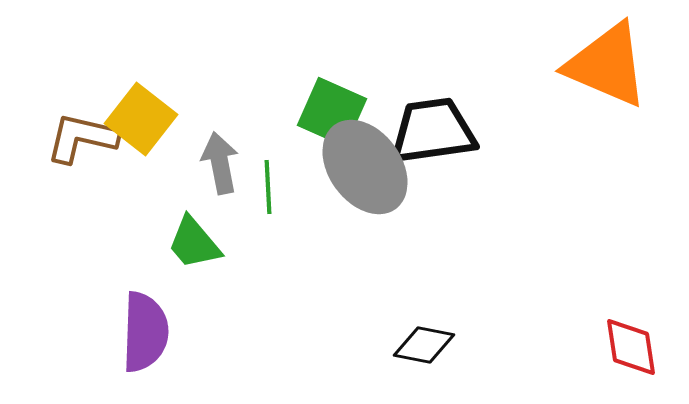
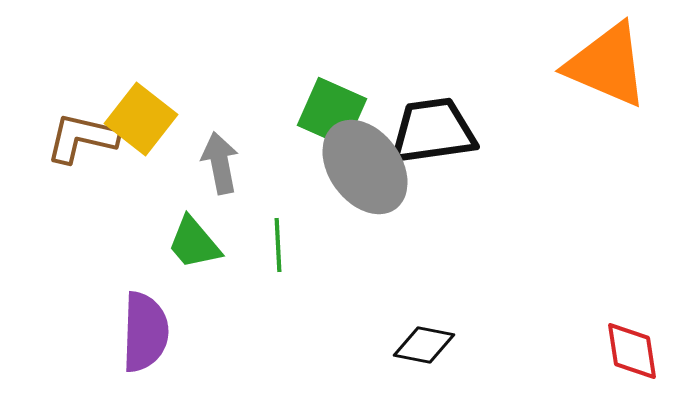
green line: moved 10 px right, 58 px down
red diamond: moved 1 px right, 4 px down
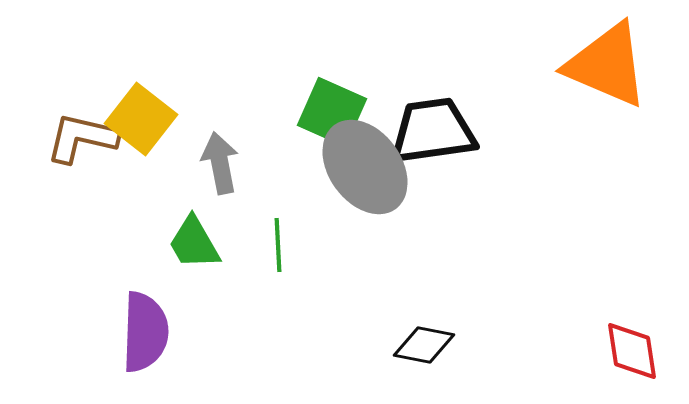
green trapezoid: rotated 10 degrees clockwise
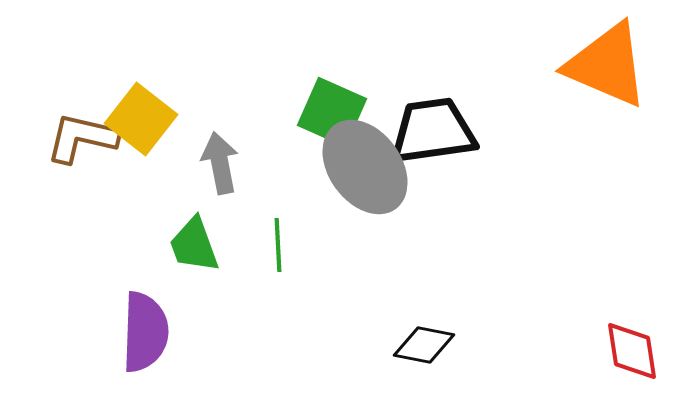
green trapezoid: moved 2 px down; rotated 10 degrees clockwise
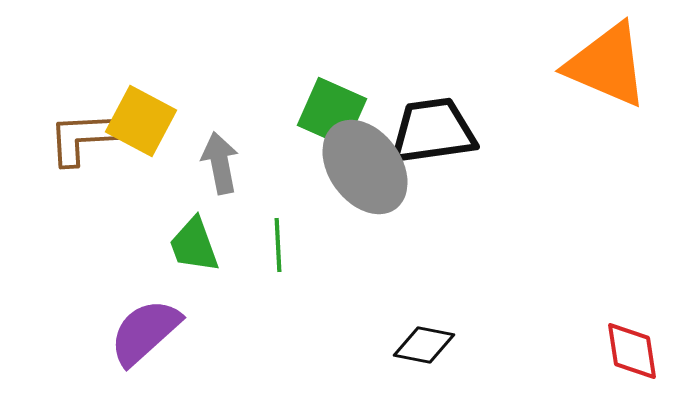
yellow square: moved 2 px down; rotated 10 degrees counterclockwise
brown L-shape: rotated 16 degrees counterclockwise
purple semicircle: rotated 134 degrees counterclockwise
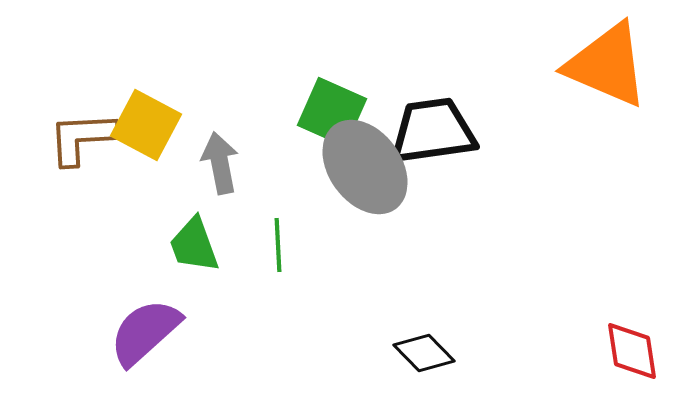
yellow square: moved 5 px right, 4 px down
black diamond: moved 8 px down; rotated 34 degrees clockwise
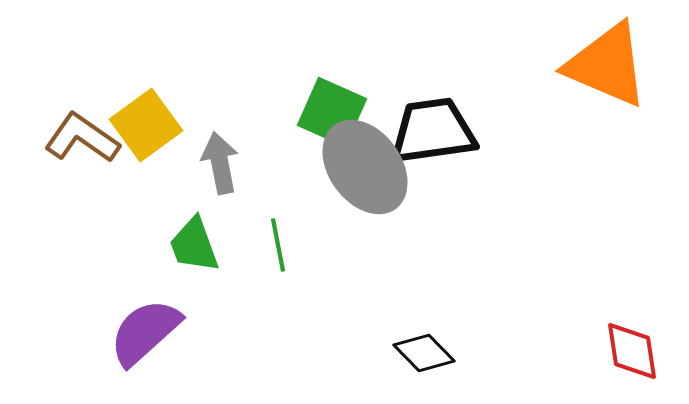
yellow square: rotated 26 degrees clockwise
brown L-shape: rotated 38 degrees clockwise
green line: rotated 8 degrees counterclockwise
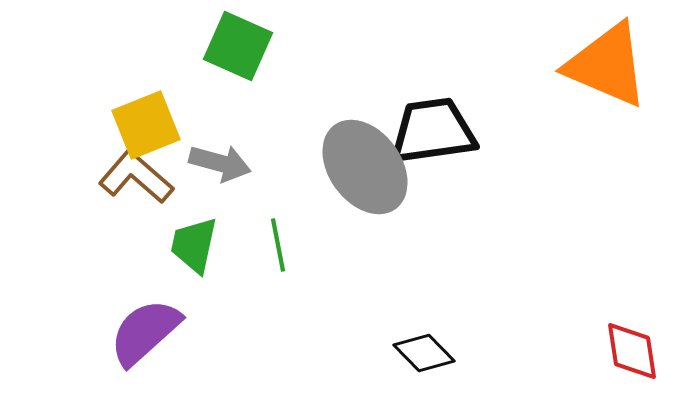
green square: moved 94 px left, 66 px up
yellow square: rotated 14 degrees clockwise
brown L-shape: moved 54 px right, 39 px down; rotated 6 degrees clockwise
gray arrow: rotated 116 degrees clockwise
green trapezoid: rotated 32 degrees clockwise
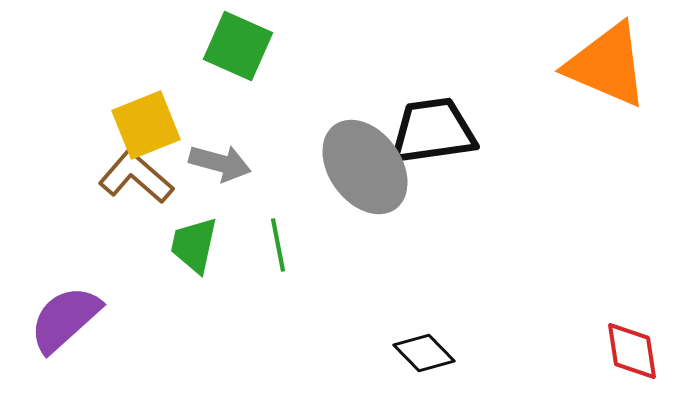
purple semicircle: moved 80 px left, 13 px up
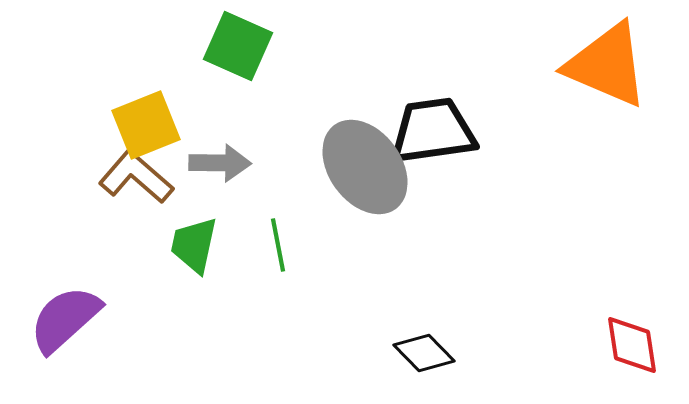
gray arrow: rotated 14 degrees counterclockwise
red diamond: moved 6 px up
